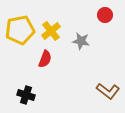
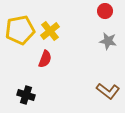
red circle: moved 4 px up
yellow cross: moved 1 px left
gray star: moved 27 px right
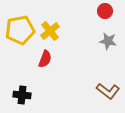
black cross: moved 4 px left; rotated 12 degrees counterclockwise
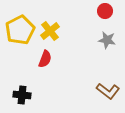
yellow pentagon: rotated 16 degrees counterclockwise
gray star: moved 1 px left, 1 px up
